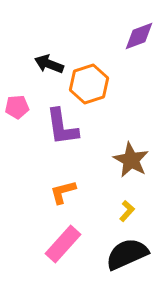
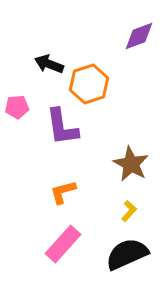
brown star: moved 4 px down
yellow L-shape: moved 2 px right
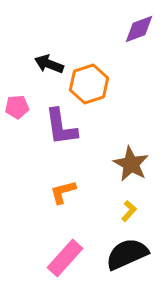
purple diamond: moved 7 px up
purple L-shape: moved 1 px left
pink rectangle: moved 2 px right, 14 px down
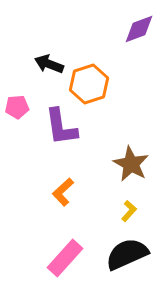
orange L-shape: rotated 28 degrees counterclockwise
